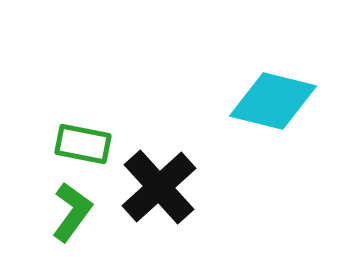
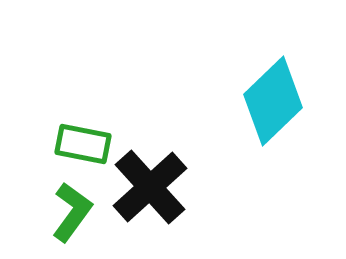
cyan diamond: rotated 58 degrees counterclockwise
black cross: moved 9 px left
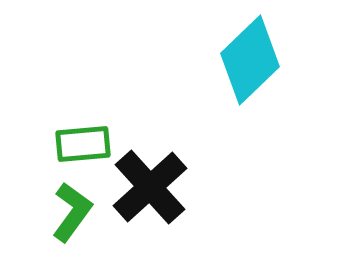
cyan diamond: moved 23 px left, 41 px up
green rectangle: rotated 16 degrees counterclockwise
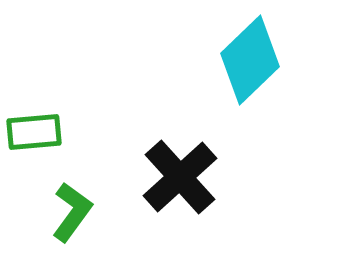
green rectangle: moved 49 px left, 12 px up
black cross: moved 30 px right, 10 px up
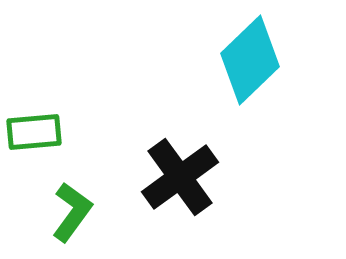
black cross: rotated 6 degrees clockwise
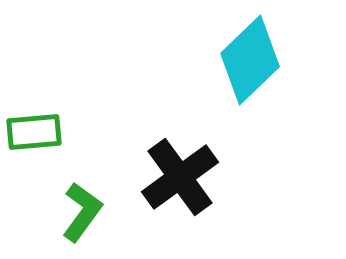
green L-shape: moved 10 px right
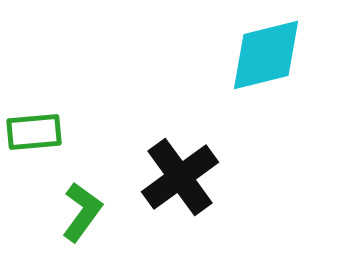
cyan diamond: moved 16 px right, 5 px up; rotated 30 degrees clockwise
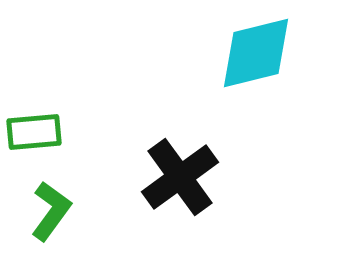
cyan diamond: moved 10 px left, 2 px up
green L-shape: moved 31 px left, 1 px up
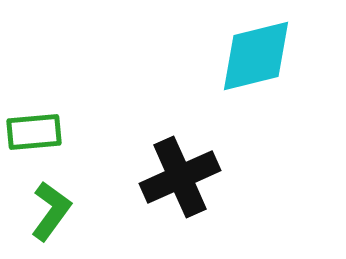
cyan diamond: moved 3 px down
black cross: rotated 12 degrees clockwise
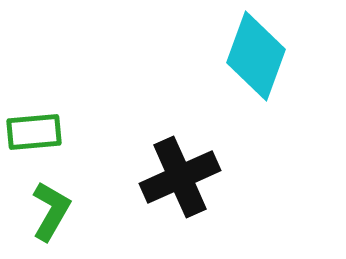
cyan diamond: rotated 56 degrees counterclockwise
green L-shape: rotated 6 degrees counterclockwise
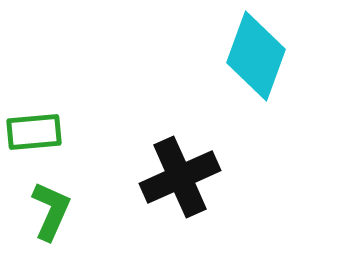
green L-shape: rotated 6 degrees counterclockwise
